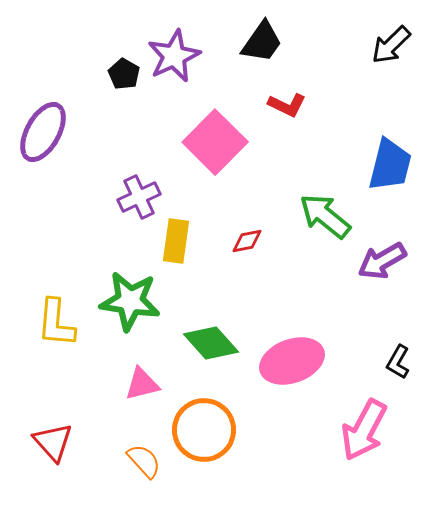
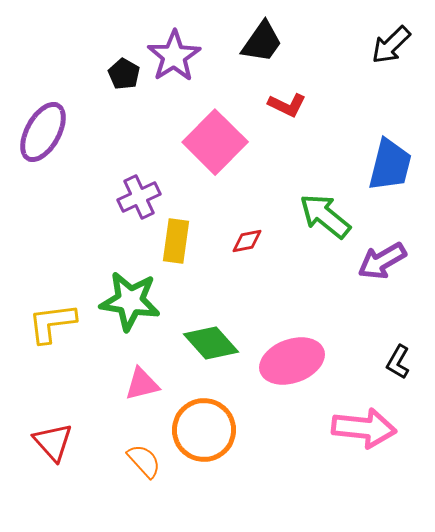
purple star: rotated 8 degrees counterclockwise
yellow L-shape: moved 4 px left; rotated 78 degrees clockwise
pink arrow: moved 2 px up; rotated 112 degrees counterclockwise
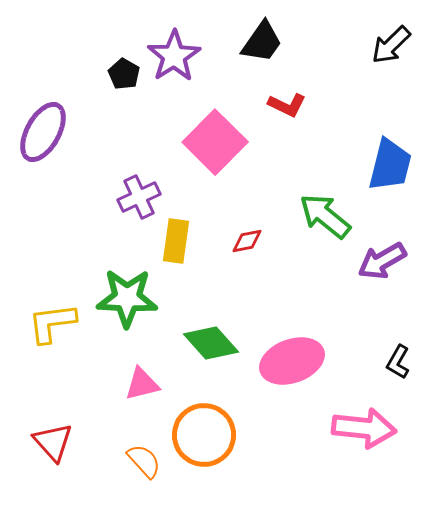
green star: moved 3 px left, 3 px up; rotated 6 degrees counterclockwise
orange circle: moved 5 px down
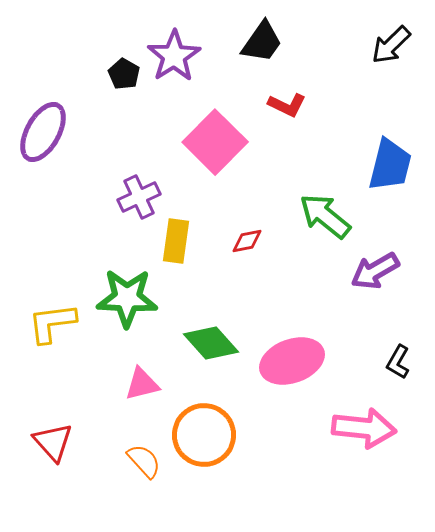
purple arrow: moved 7 px left, 10 px down
